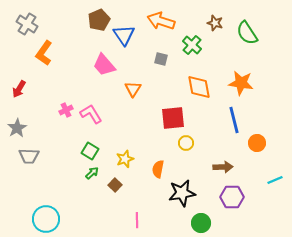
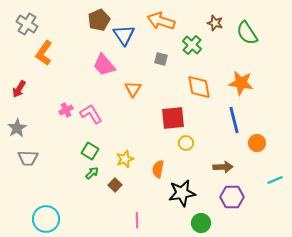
gray trapezoid: moved 1 px left, 2 px down
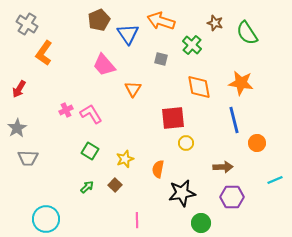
blue triangle: moved 4 px right, 1 px up
green arrow: moved 5 px left, 14 px down
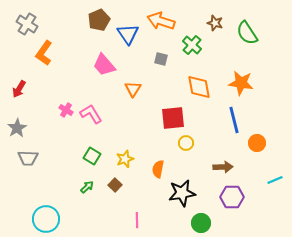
pink cross: rotated 32 degrees counterclockwise
green square: moved 2 px right, 5 px down
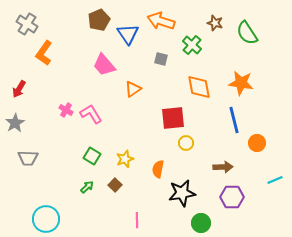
orange triangle: rotated 24 degrees clockwise
gray star: moved 2 px left, 5 px up
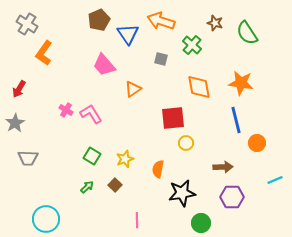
blue line: moved 2 px right
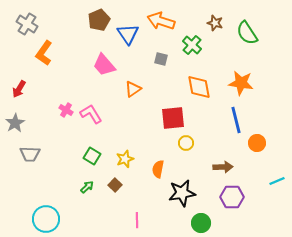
gray trapezoid: moved 2 px right, 4 px up
cyan line: moved 2 px right, 1 px down
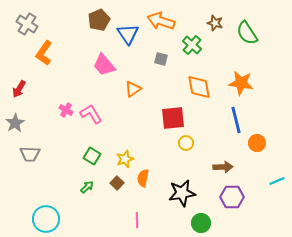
orange semicircle: moved 15 px left, 9 px down
brown square: moved 2 px right, 2 px up
